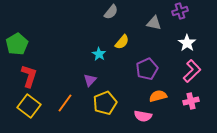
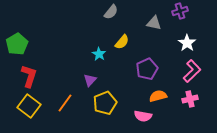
pink cross: moved 1 px left, 2 px up
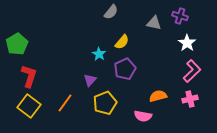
purple cross: moved 5 px down; rotated 35 degrees clockwise
purple pentagon: moved 22 px left
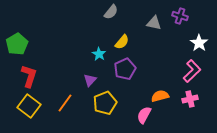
white star: moved 12 px right
orange semicircle: moved 2 px right
pink semicircle: moved 1 px right, 1 px up; rotated 108 degrees clockwise
